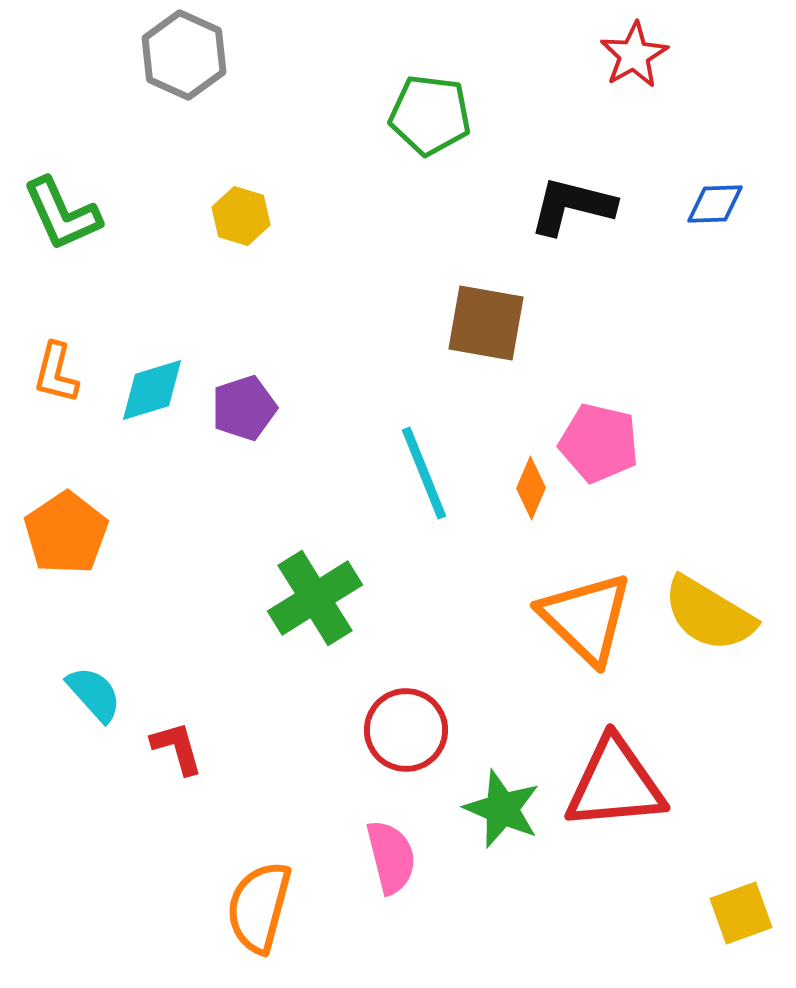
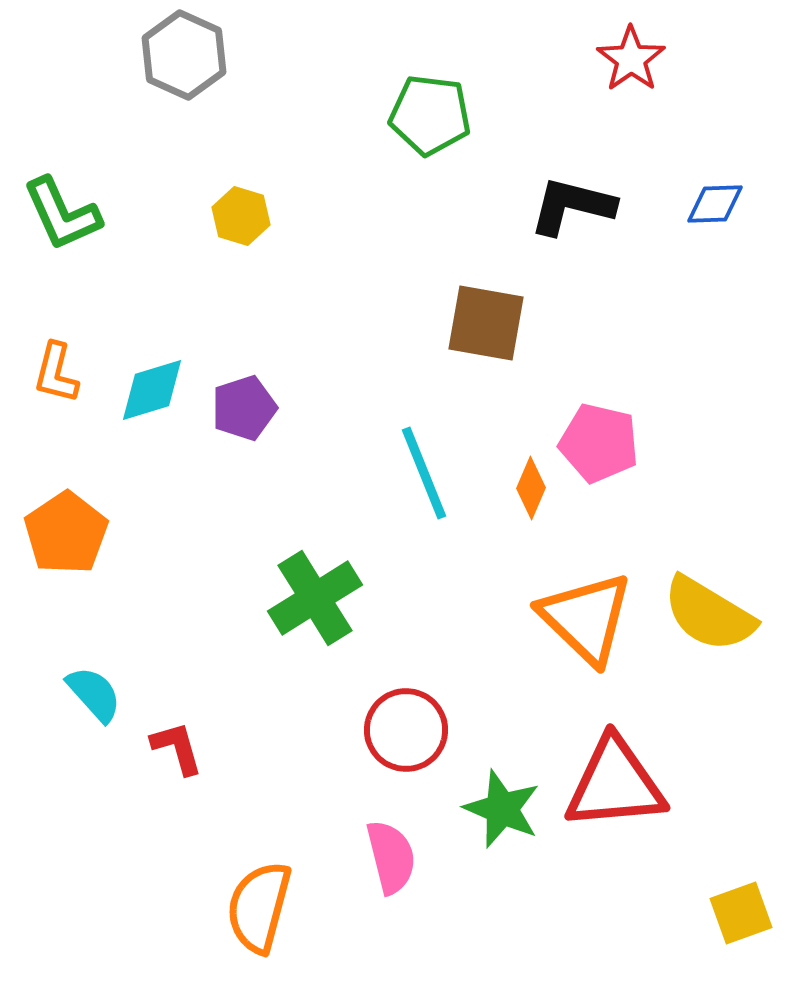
red star: moved 3 px left, 4 px down; rotated 6 degrees counterclockwise
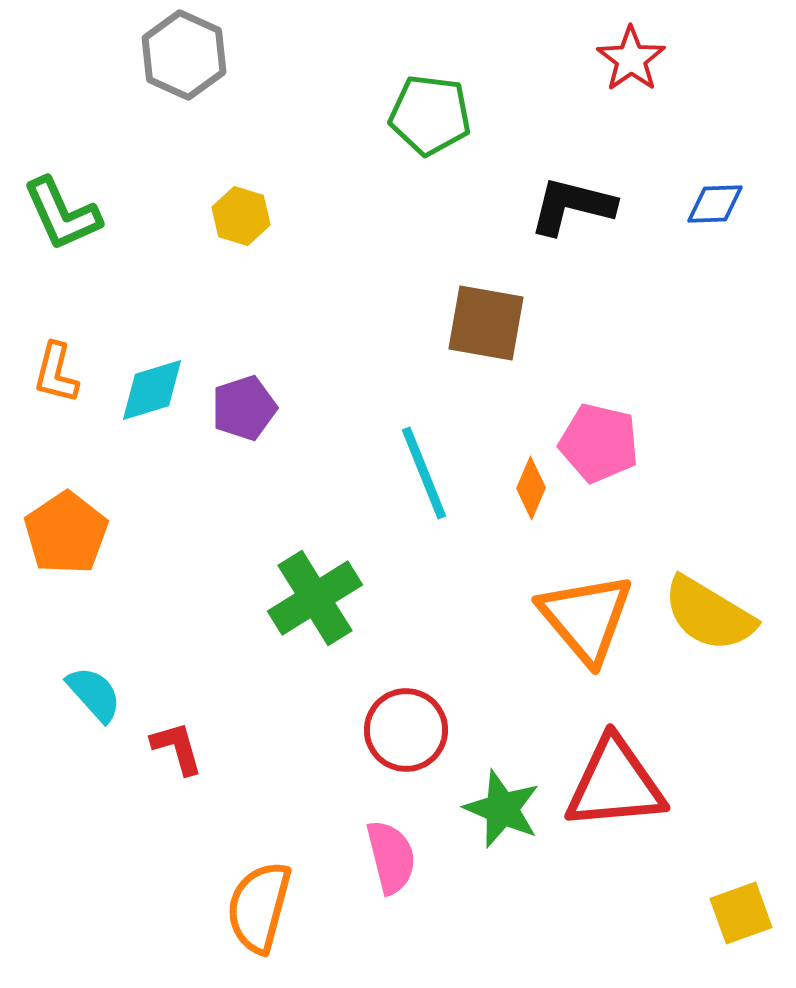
orange triangle: rotated 6 degrees clockwise
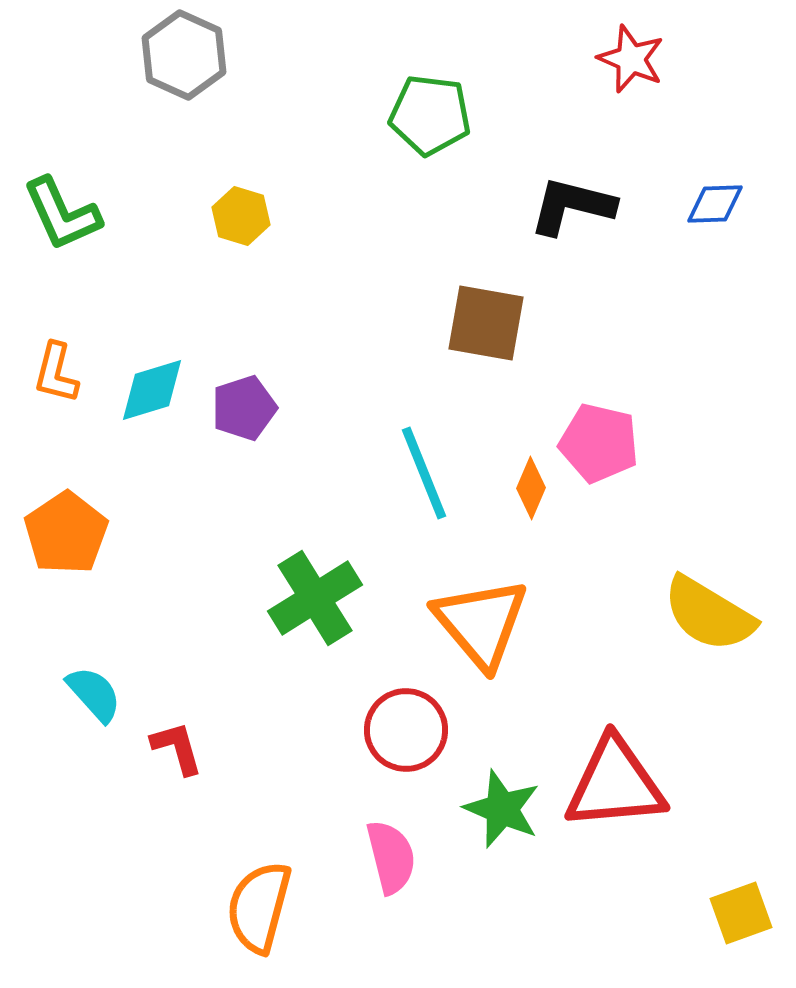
red star: rotated 14 degrees counterclockwise
orange triangle: moved 105 px left, 5 px down
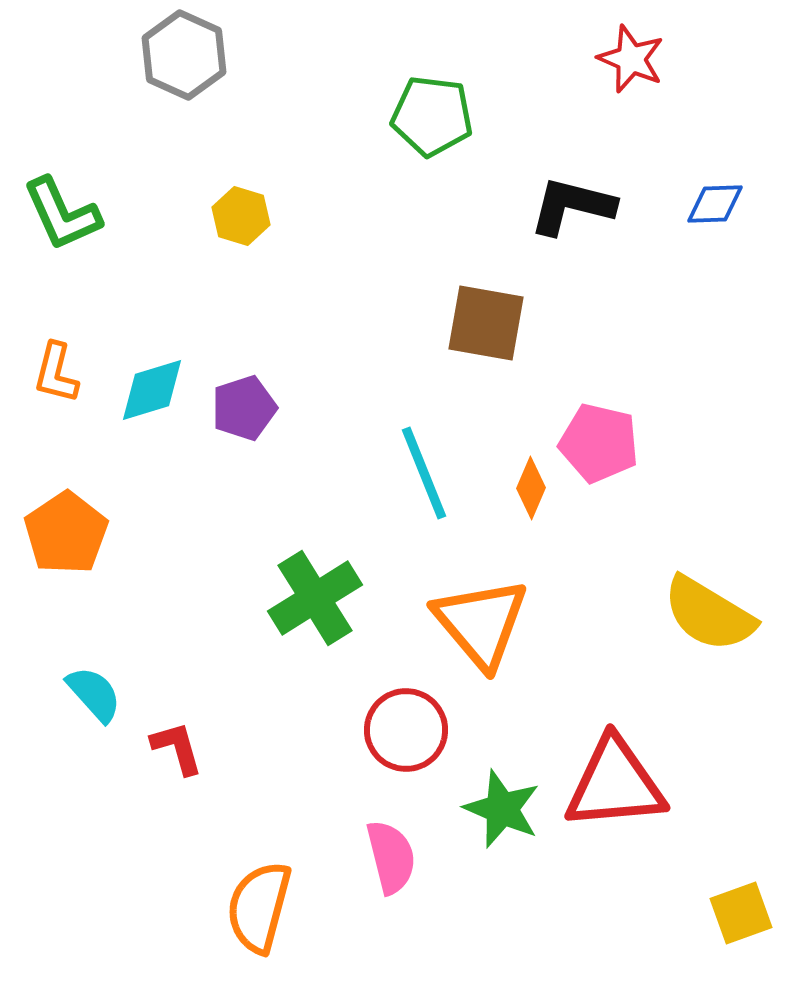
green pentagon: moved 2 px right, 1 px down
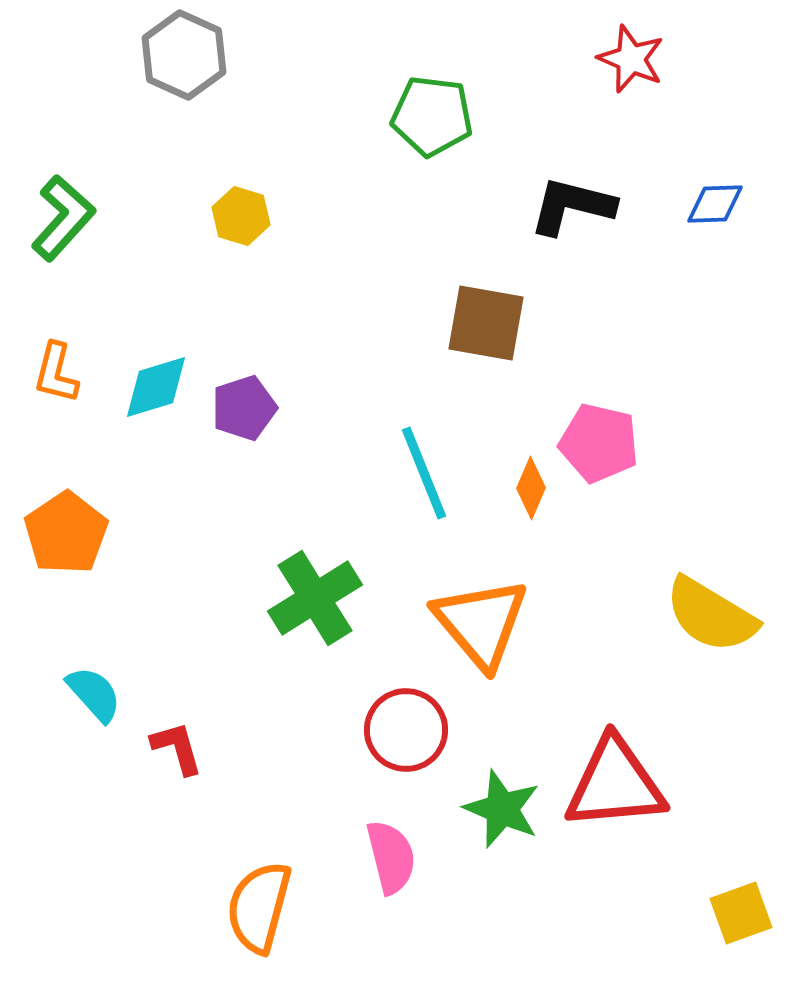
green L-shape: moved 1 px right, 4 px down; rotated 114 degrees counterclockwise
cyan diamond: moved 4 px right, 3 px up
yellow semicircle: moved 2 px right, 1 px down
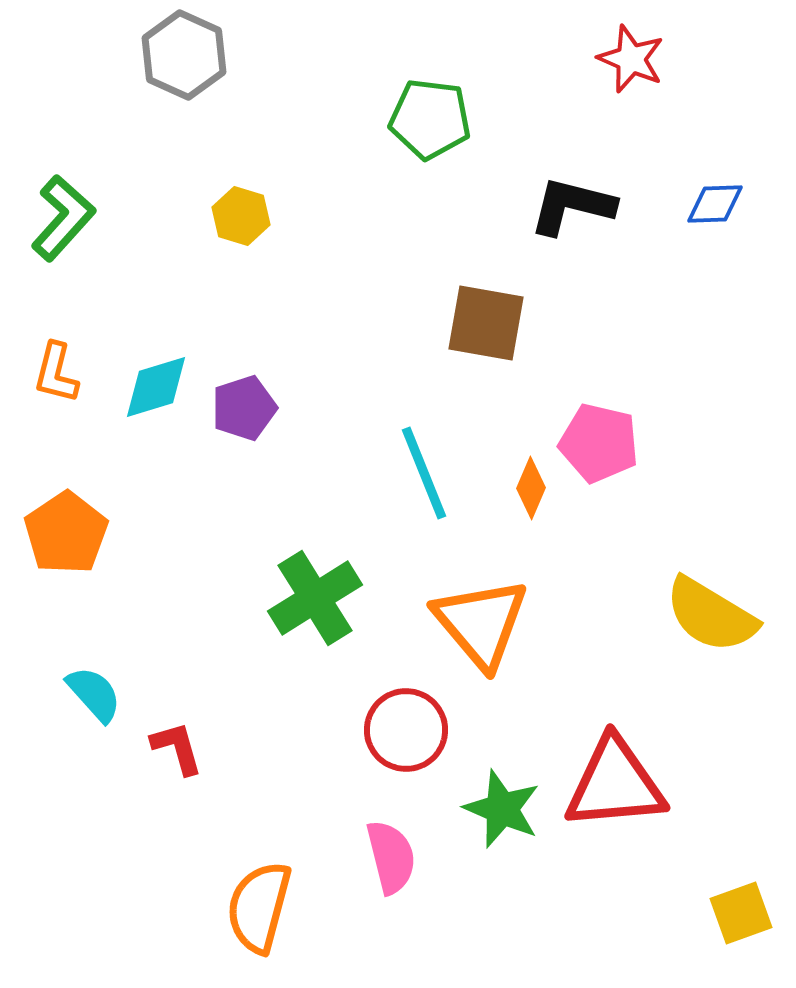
green pentagon: moved 2 px left, 3 px down
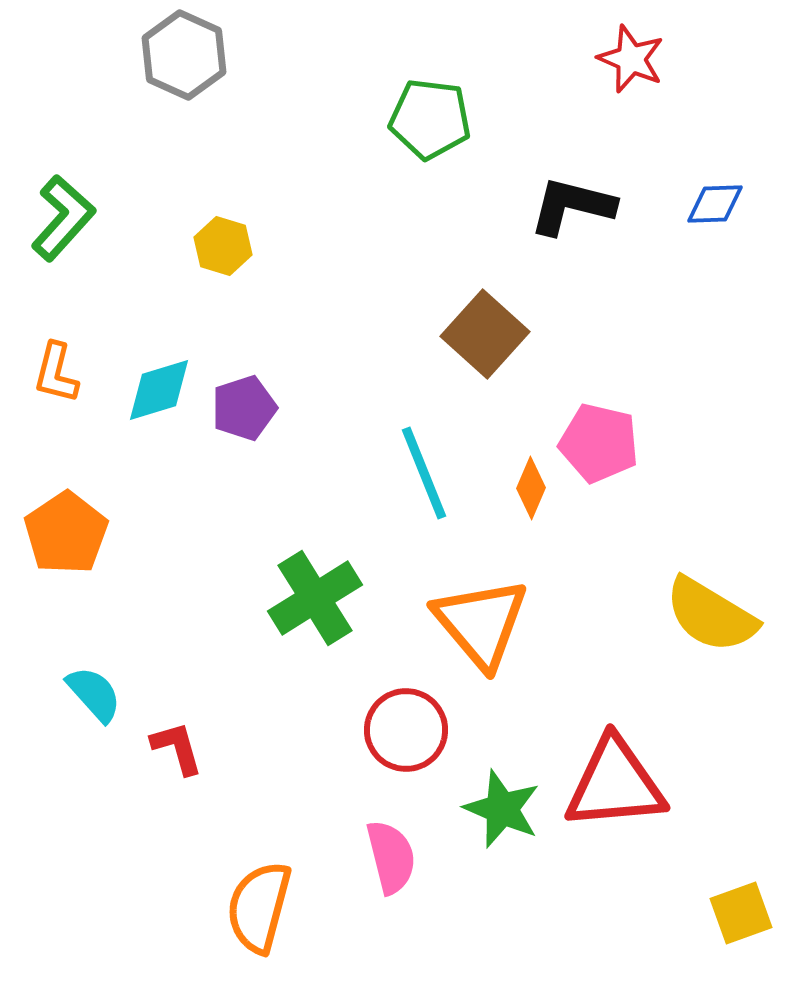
yellow hexagon: moved 18 px left, 30 px down
brown square: moved 1 px left, 11 px down; rotated 32 degrees clockwise
cyan diamond: moved 3 px right, 3 px down
